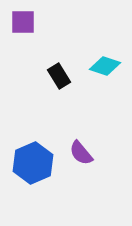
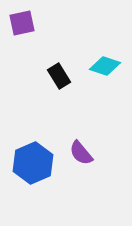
purple square: moved 1 px left, 1 px down; rotated 12 degrees counterclockwise
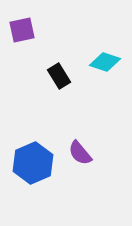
purple square: moved 7 px down
cyan diamond: moved 4 px up
purple semicircle: moved 1 px left
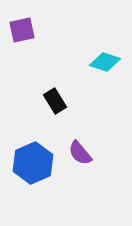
black rectangle: moved 4 px left, 25 px down
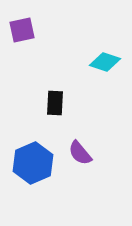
black rectangle: moved 2 px down; rotated 35 degrees clockwise
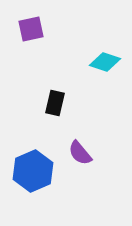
purple square: moved 9 px right, 1 px up
black rectangle: rotated 10 degrees clockwise
blue hexagon: moved 8 px down
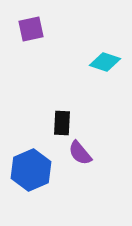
black rectangle: moved 7 px right, 20 px down; rotated 10 degrees counterclockwise
blue hexagon: moved 2 px left, 1 px up
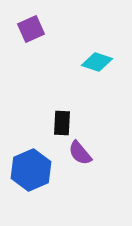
purple square: rotated 12 degrees counterclockwise
cyan diamond: moved 8 px left
